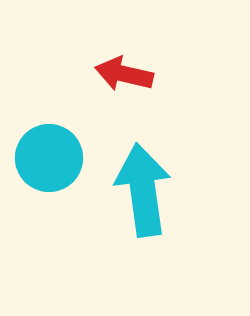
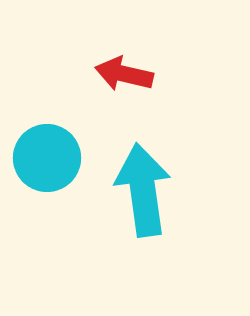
cyan circle: moved 2 px left
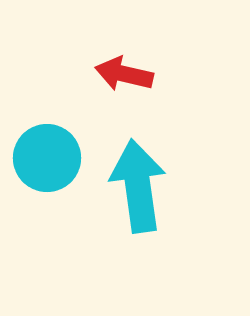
cyan arrow: moved 5 px left, 4 px up
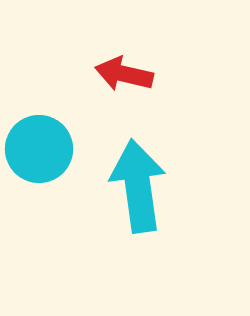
cyan circle: moved 8 px left, 9 px up
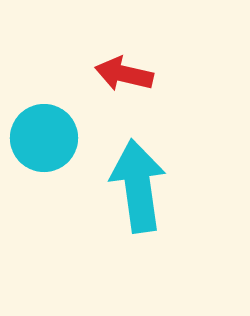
cyan circle: moved 5 px right, 11 px up
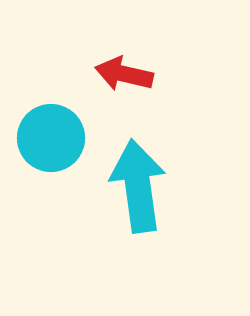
cyan circle: moved 7 px right
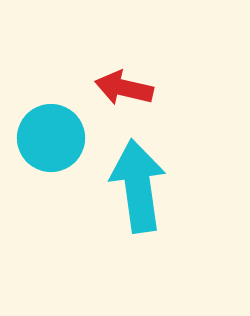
red arrow: moved 14 px down
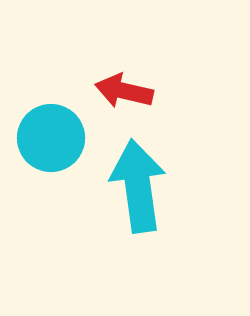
red arrow: moved 3 px down
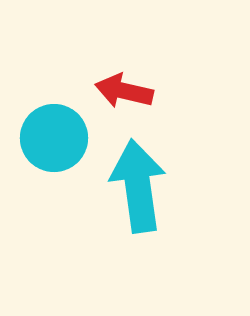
cyan circle: moved 3 px right
